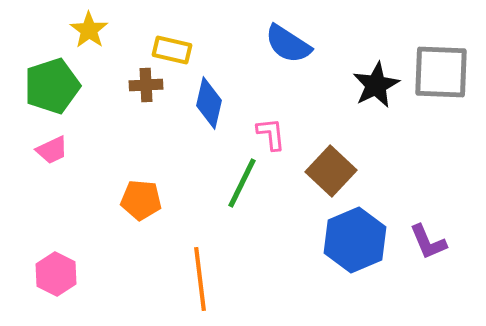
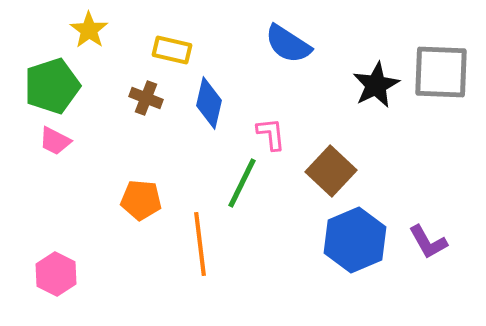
brown cross: moved 13 px down; rotated 24 degrees clockwise
pink trapezoid: moved 3 px right, 9 px up; rotated 52 degrees clockwise
purple L-shape: rotated 6 degrees counterclockwise
orange line: moved 35 px up
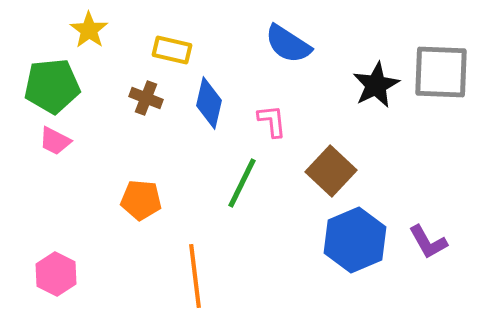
green pentagon: rotated 12 degrees clockwise
pink L-shape: moved 1 px right, 13 px up
orange line: moved 5 px left, 32 px down
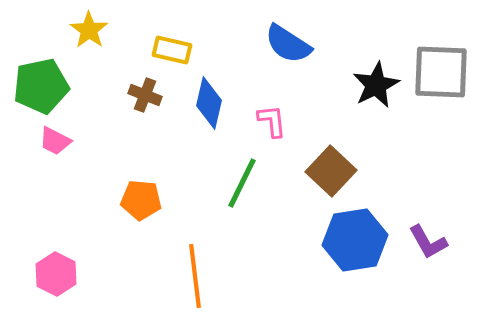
green pentagon: moved 11 px left; rotated 6 degrees counterclockwise
brown cross: moved 1 px left, 3 px up
blue hexagon: rotated 14 degrees clockwise
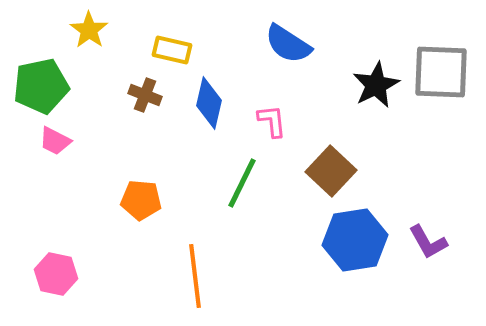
pink hexagon: rotated 15 degrees counterclockwise
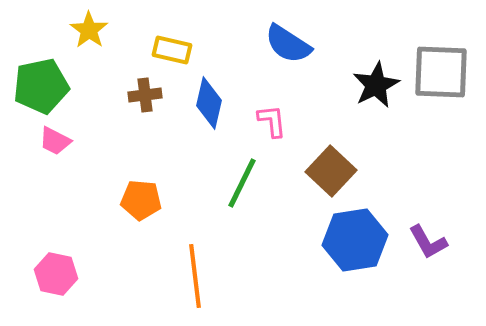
brown cross: rotated 28 degrees counterclockwise
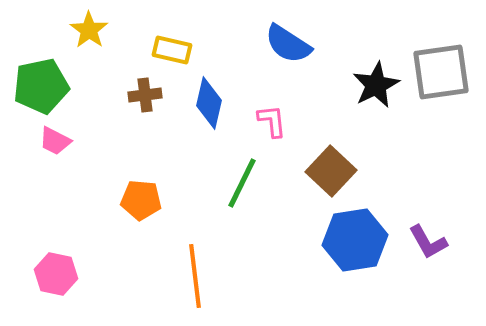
gray square: rotated 10 degrees counterclockwise
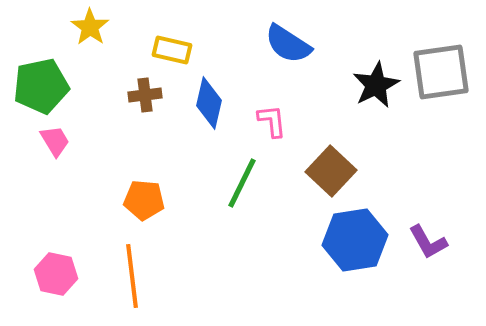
yellow star: moved 1 px right, 3 px up
pink trapezoid: rotated 148 degrees counterclockwise
orange pentagon: moved 3 px right
orange line: moved 63 px left
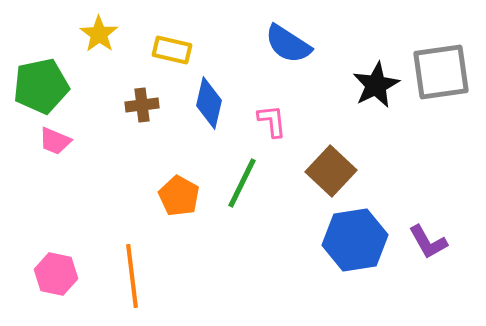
yellow star: moved 9 px right, 7 px down
brown cross: moved 3 px left, 10 px down
pink trapezoid: rotated 144 degrees clockwise
orange pentagon: moved 35 px right, 4 px up; rotated 24 degrees clockwise
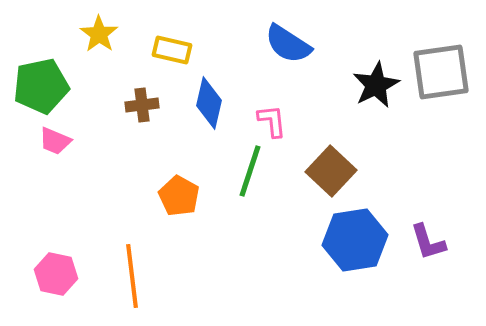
green line: moved 8 px right, 12 px up; rotated 8 degrees counterclockwise
purple L-shape: rotated 12 degrees clockwise
